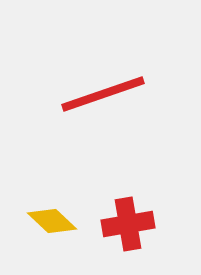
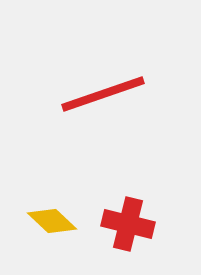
red cross: rotated 24 degrees clockwise
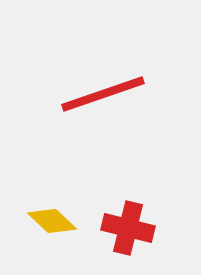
red cross: moved 4 px down
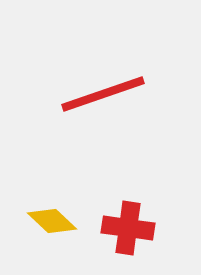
red cross: rotated 6 degrees counterclockwise
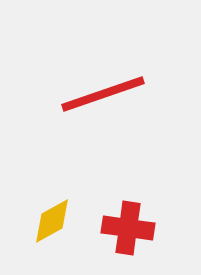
yellow diamond: rotated 72 degrees counterclockwise
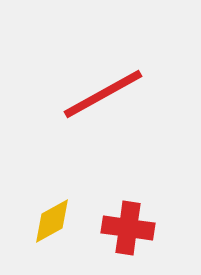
red line: rotated 10 degrees counterclockwise
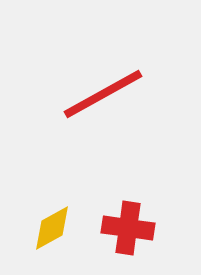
yellow diamond: moved 7 px down
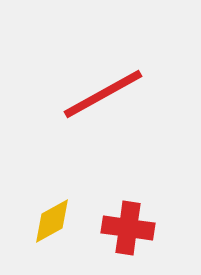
yellow diamond: moved 7 px up
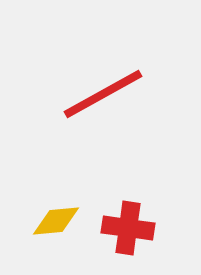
yellow diamond: moved 4 px right; rotated 24 degrees clockwise
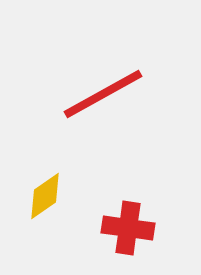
yellow diamond: moved 11 px left, 25 px up; rotated 30 degrees counterclockwise
